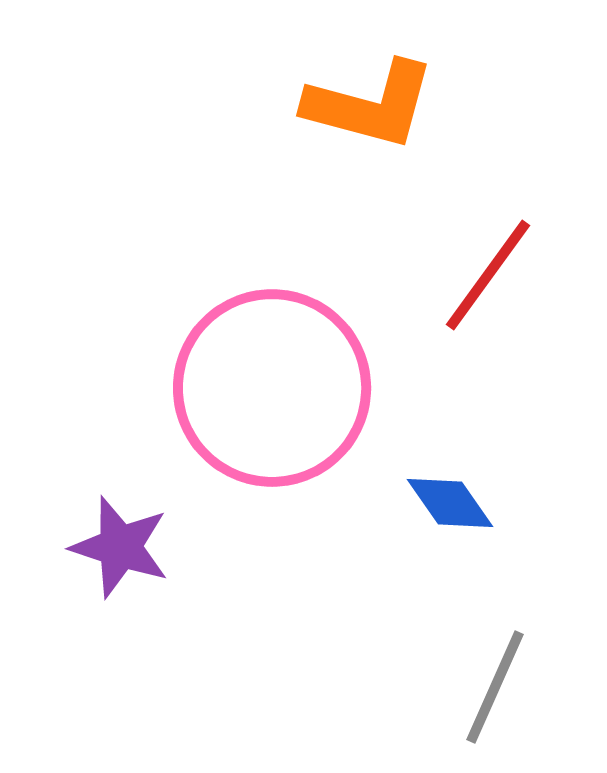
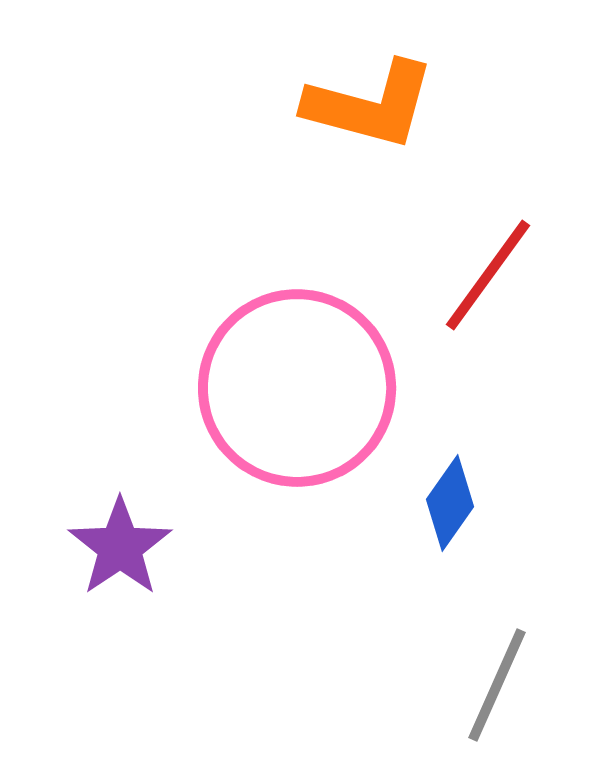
pink circle: moved 25 px right
blue diamond: rotated 70 degrees clockwise
purple star: rotated 20 degrees clockwise
gray line: moved 2 px right, 2 px up
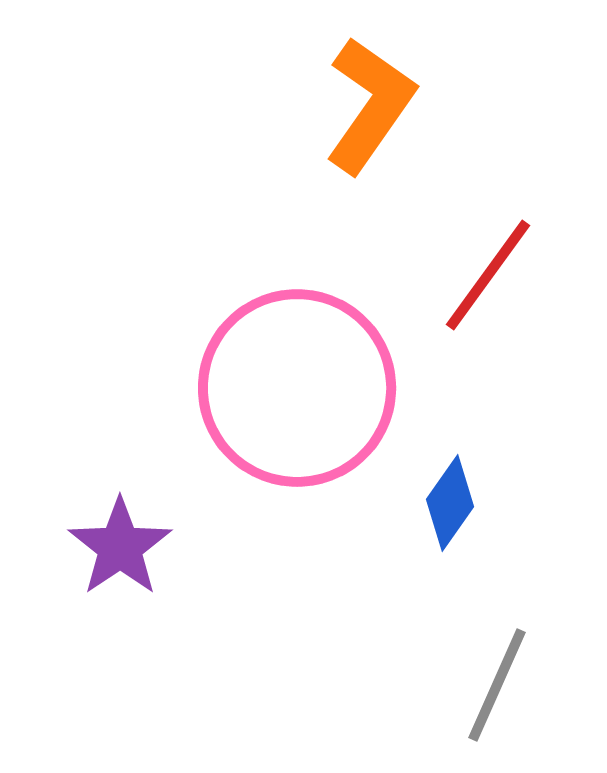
orange L-shape: rotated 70 degrees counterclockwise
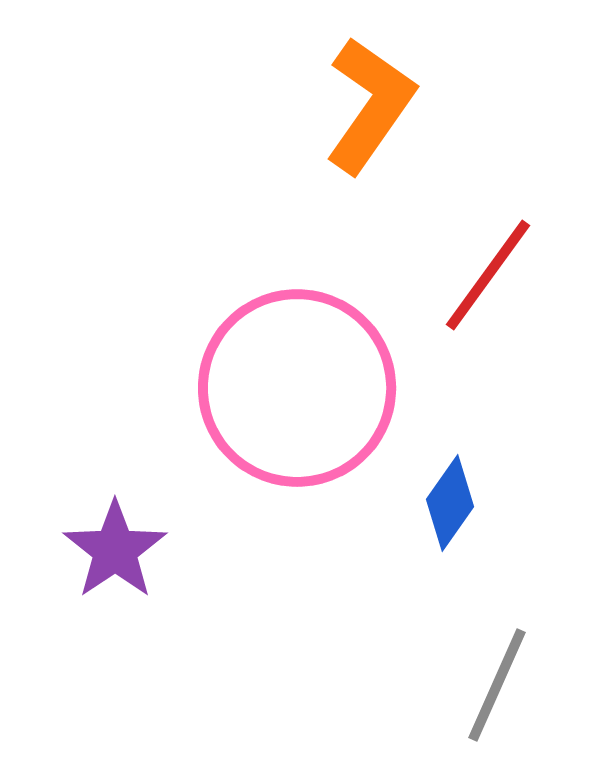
purple star: moved 5 px left, 3 px down
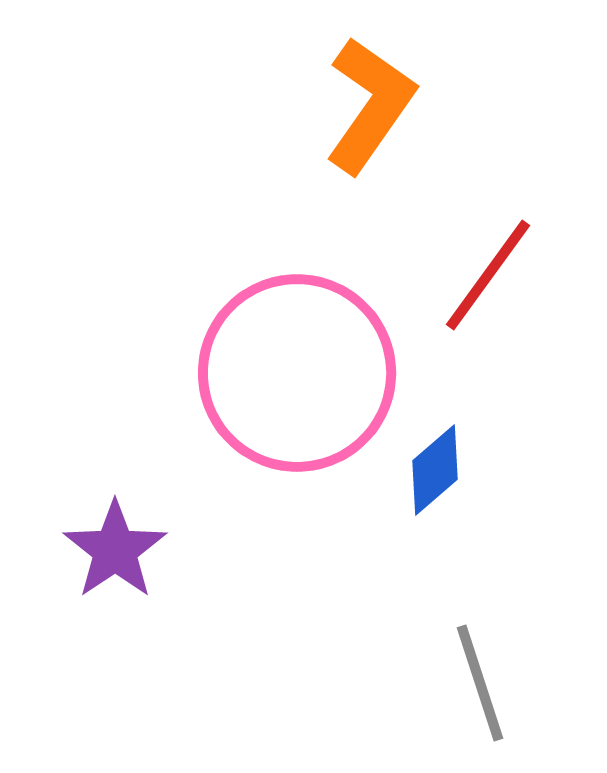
pink circle: moved 15 px up
blue diamond: moved 15 px left, 33 px up; rotated 14 degrees clockwise
gray line: moved 17 px left, 2 px up; rotated 42 degrees counterclockwise
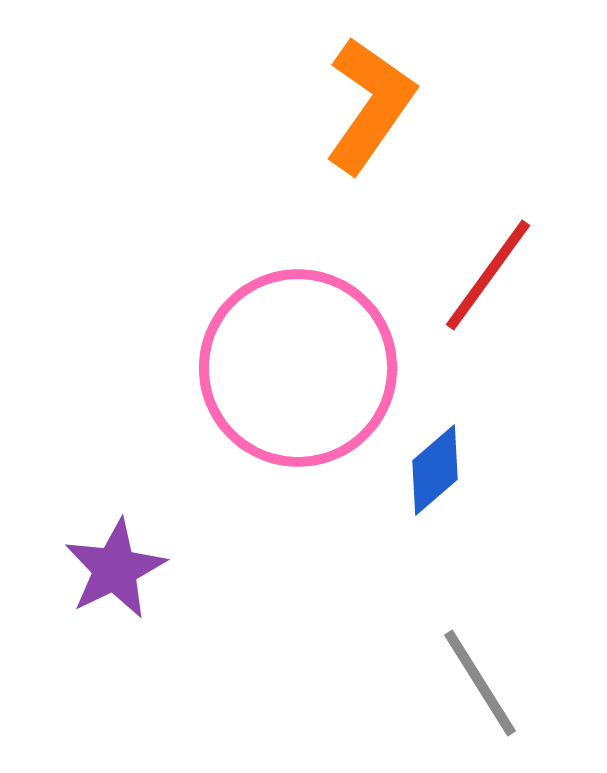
pink circle: moved 1 px right, 5 px up
purple star: moved 19 px down; rotated 8 degrees clockwise
gray line: rotated 14 degrees counterclockwise
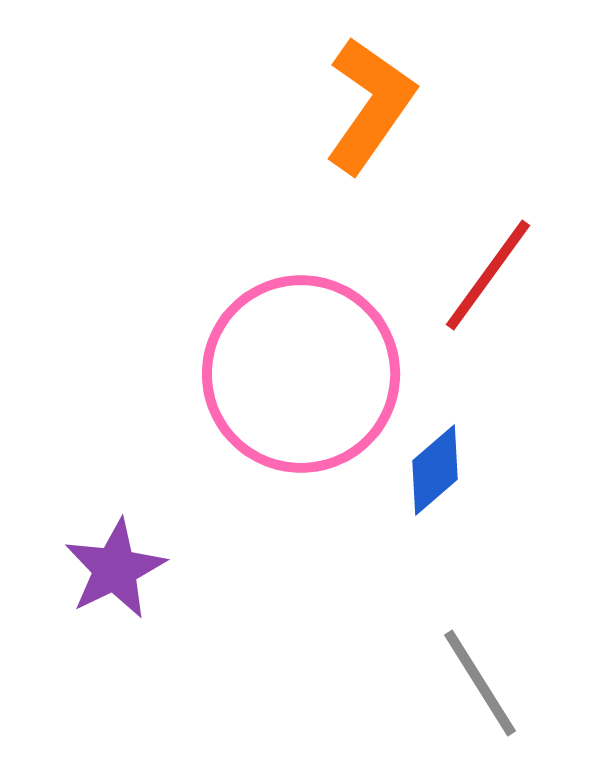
pink circle: moved 3 px right, 6 px down
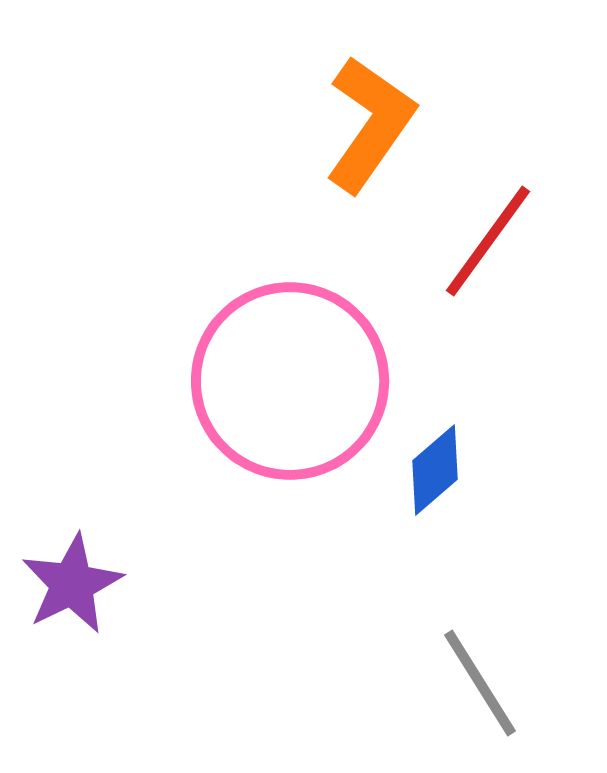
orange L-shape: moved 19 px down
red line: moved 34 px up
pink circle: moved 11 px left, 7 px down
purple star: moved 43 px left, 15 px down
